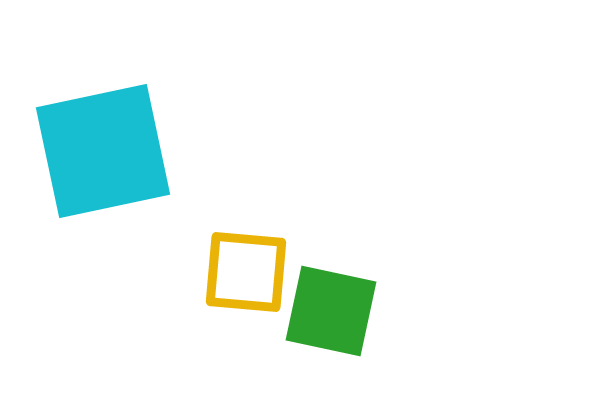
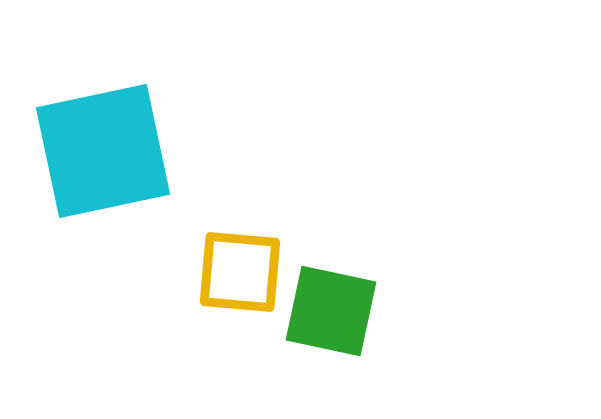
yellow square: moved 6 px left
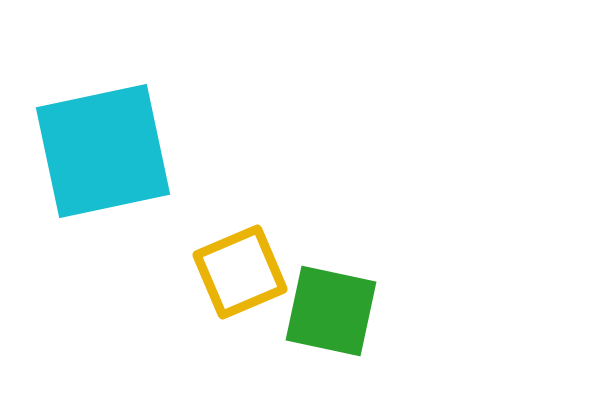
yellow square: rotated 28 degrees counterclockwise
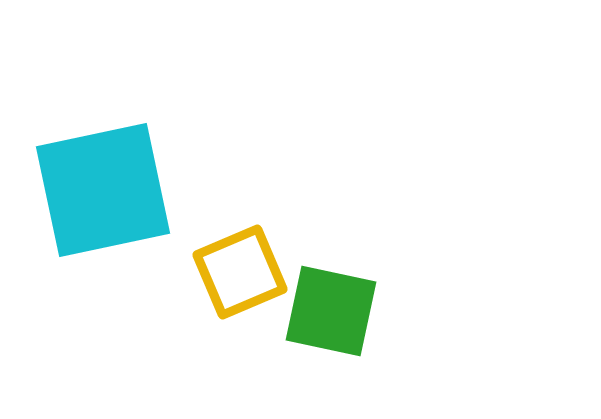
cyan square: moved 39 px down
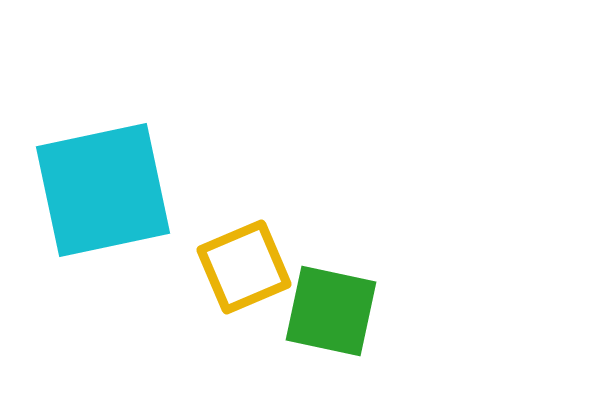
yellow square: moved 4 px right, 5 px up
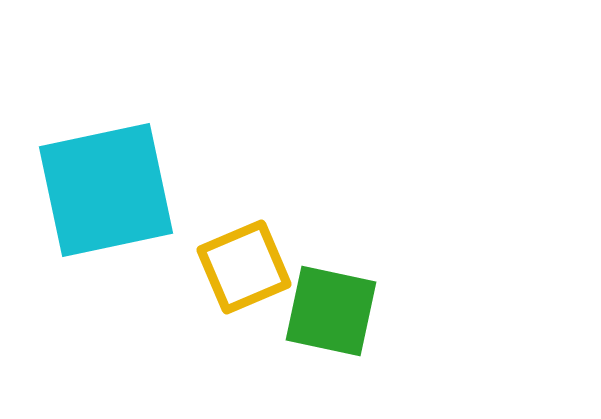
cyan square: moved 3 px right
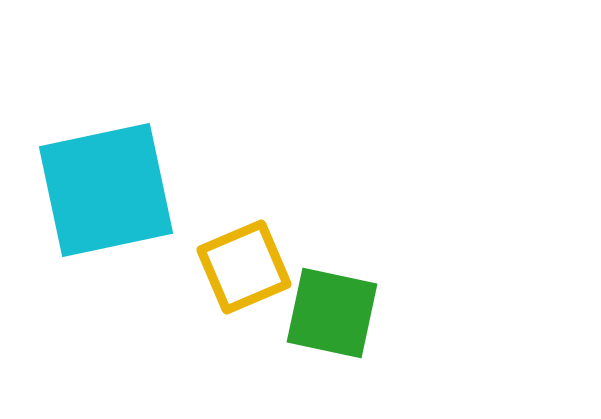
green square: moved 1 px right, 2 px down
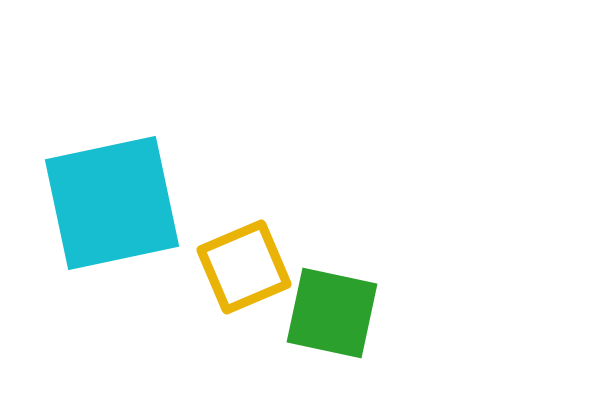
cyan square: moved 6 px right, 13 px down
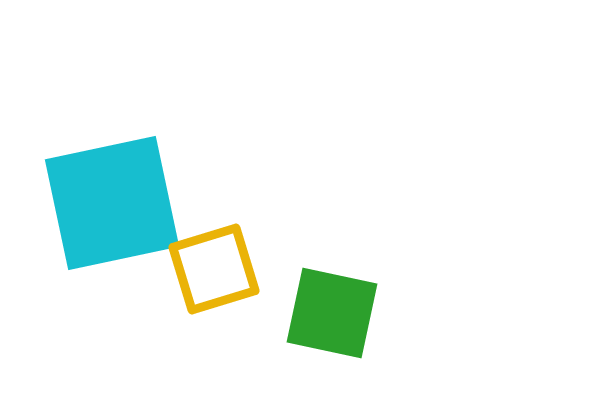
yellow square: moved 30 px left, 2 px down; rotated 6 degrees clockwise
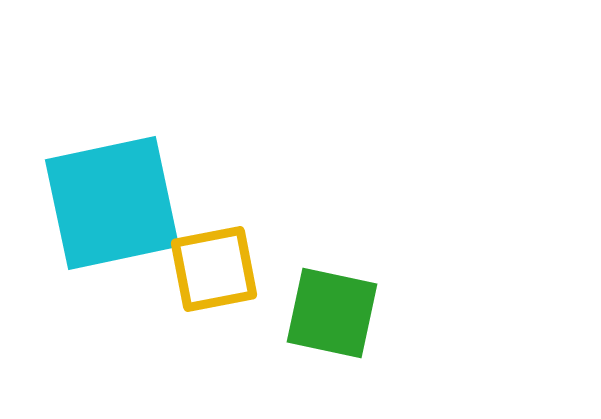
yellow square: rotated 6 degrees clockwise
